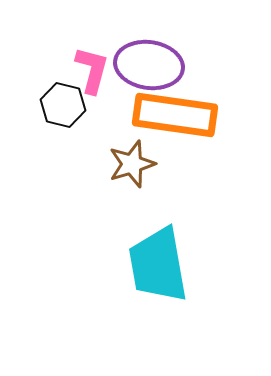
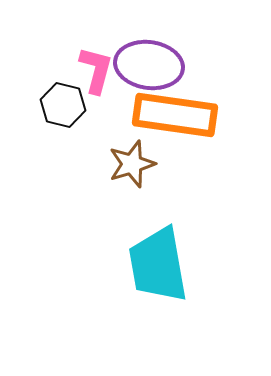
pink L-shape: moved 4 px right
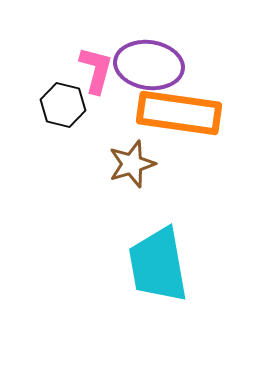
orange rectangle: moved 4 px right, 2 px up
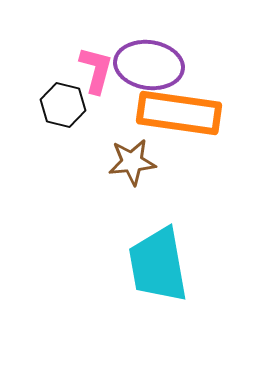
brown star: moved 2 px up; rotated 12 degrees clockwise
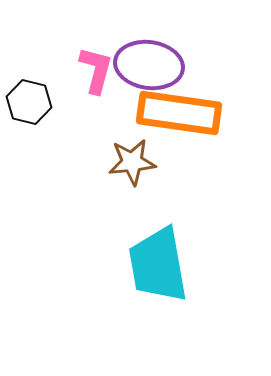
black hexagon: moved 34 px left, 3 px up
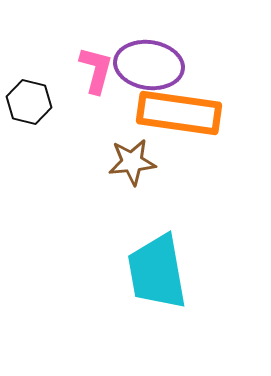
cyan trapezoid: moved 1 px left, 7 px down
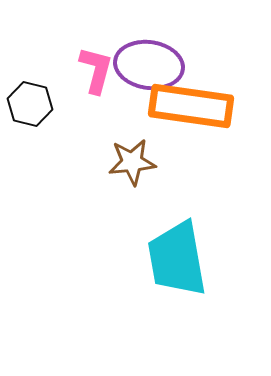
black hexagon: moved 1 px right, 2 px down
orange rectangle: moved 12 px right, 7 px up
cyan trapezoid: moved 20 px right, 13 px up
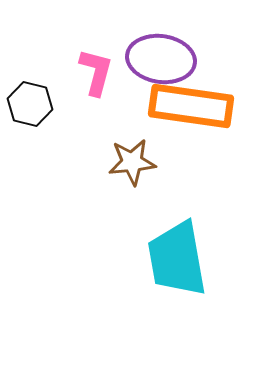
purple ellipse: moved 12 px right, 6 px up
pink L-shape: moved 2 px down
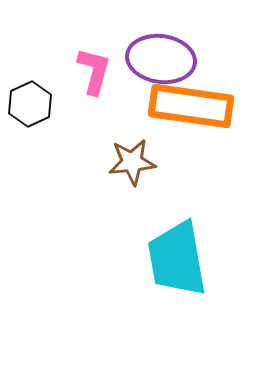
pink L-shape: moved 2 px left, 1 px up
black hexagon: rotated 21 degrees clockwise
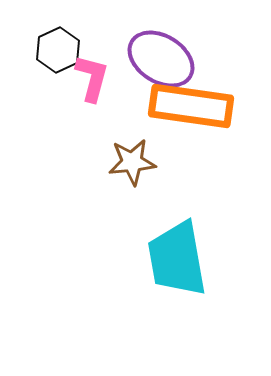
purple ellipse: rotated 24 degrees clockwise
pink L-shape: moved 2 px left, 7 px down
black hexagon: moved 28 px right, 54 px up
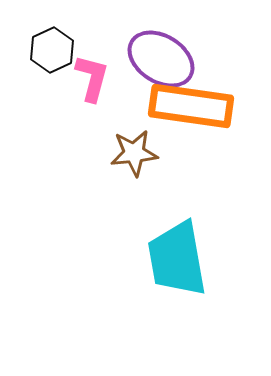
black hexagon: moved 6 px left
brown star: moved 2 px right, 9 px up
